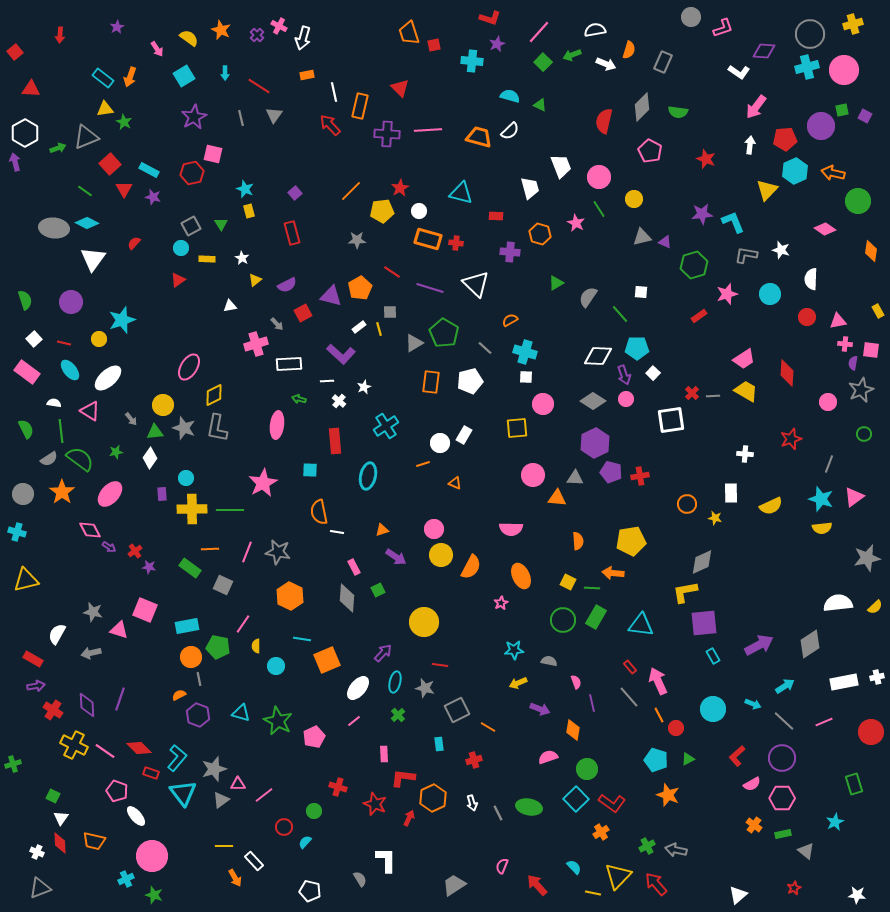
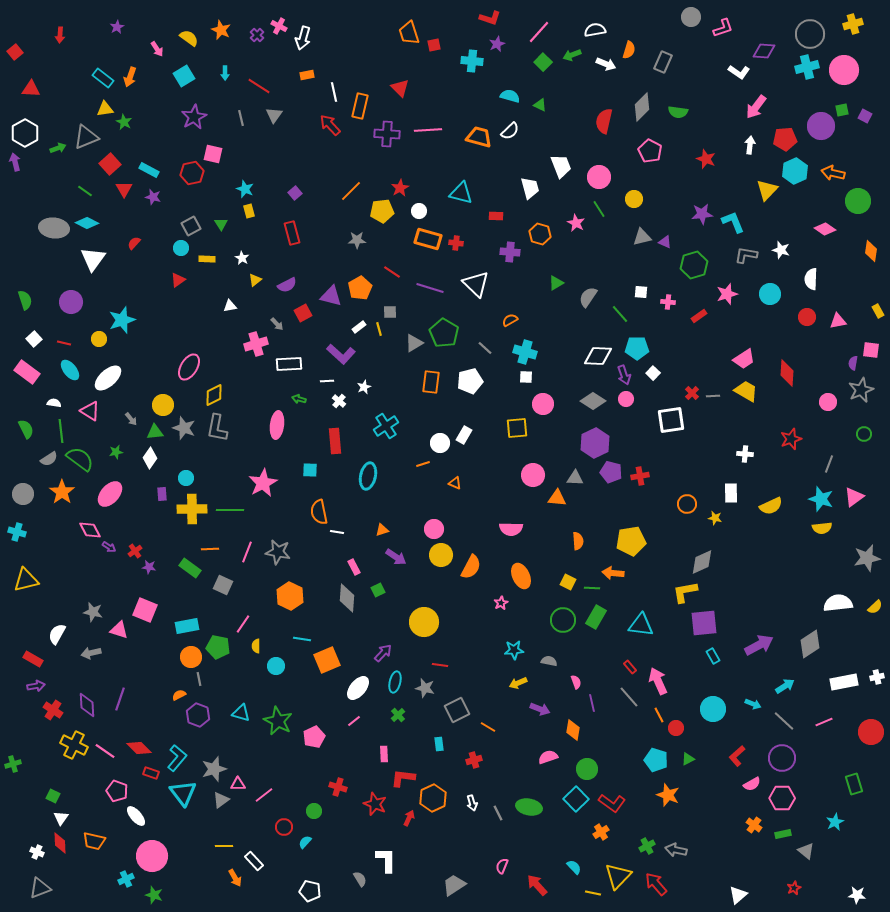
pink cross at (845, 344): moved 177 px left, 42 px up
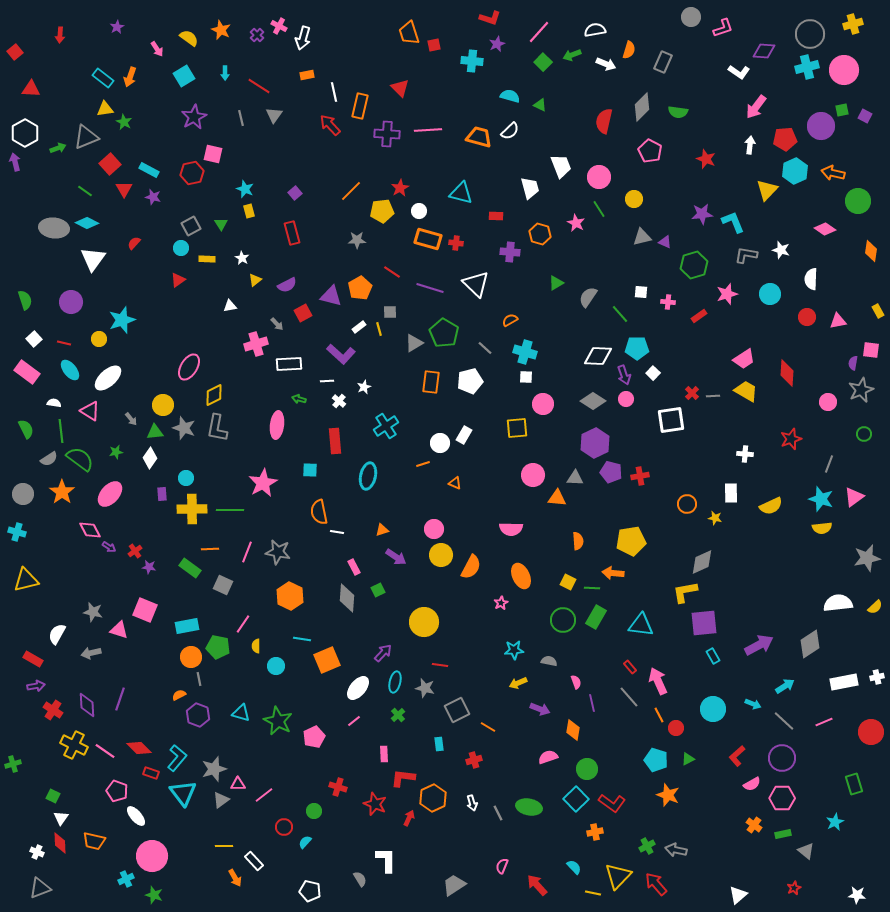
orange cross at (601, 832): moved 6 px left; rotated 21 degrees clockwise
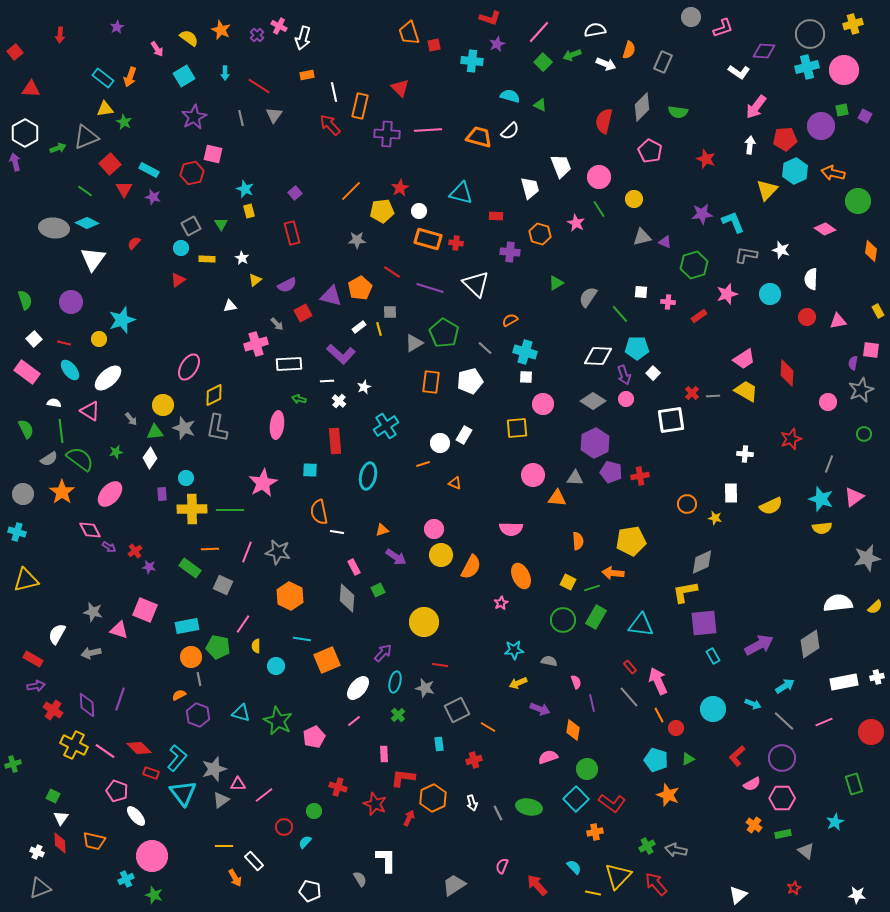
green line at (592, 588): rotated 21 degrees counterclockwise
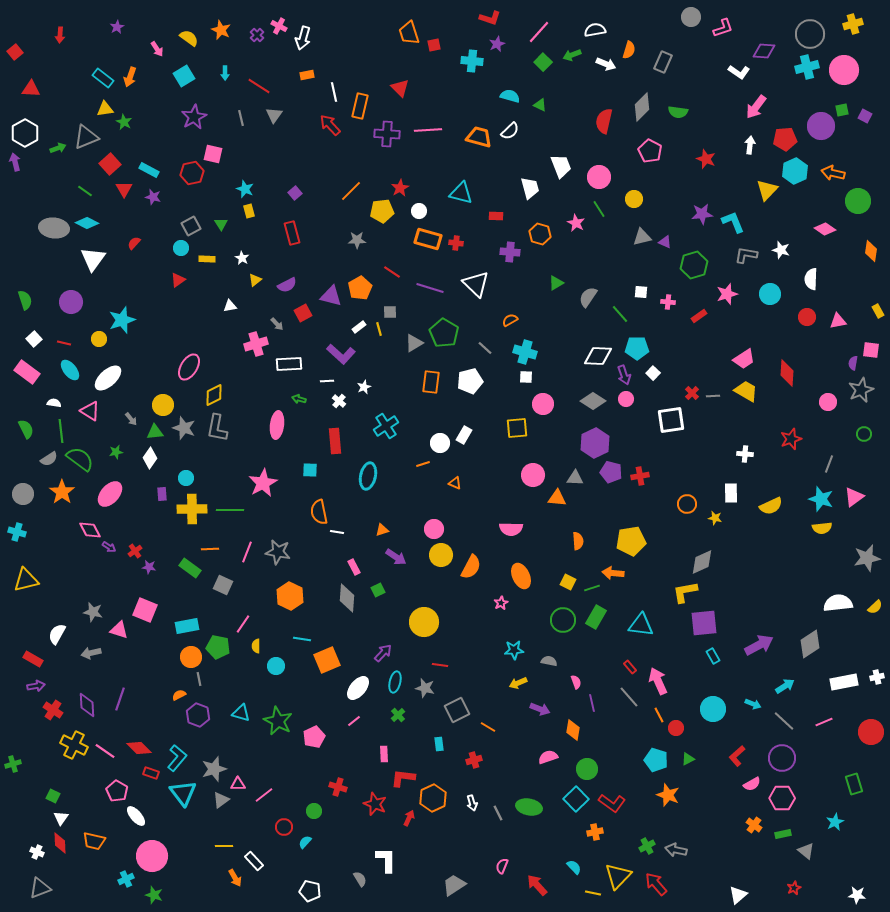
pink pentagon at (117, 791): rotated 10 degrees clockwise
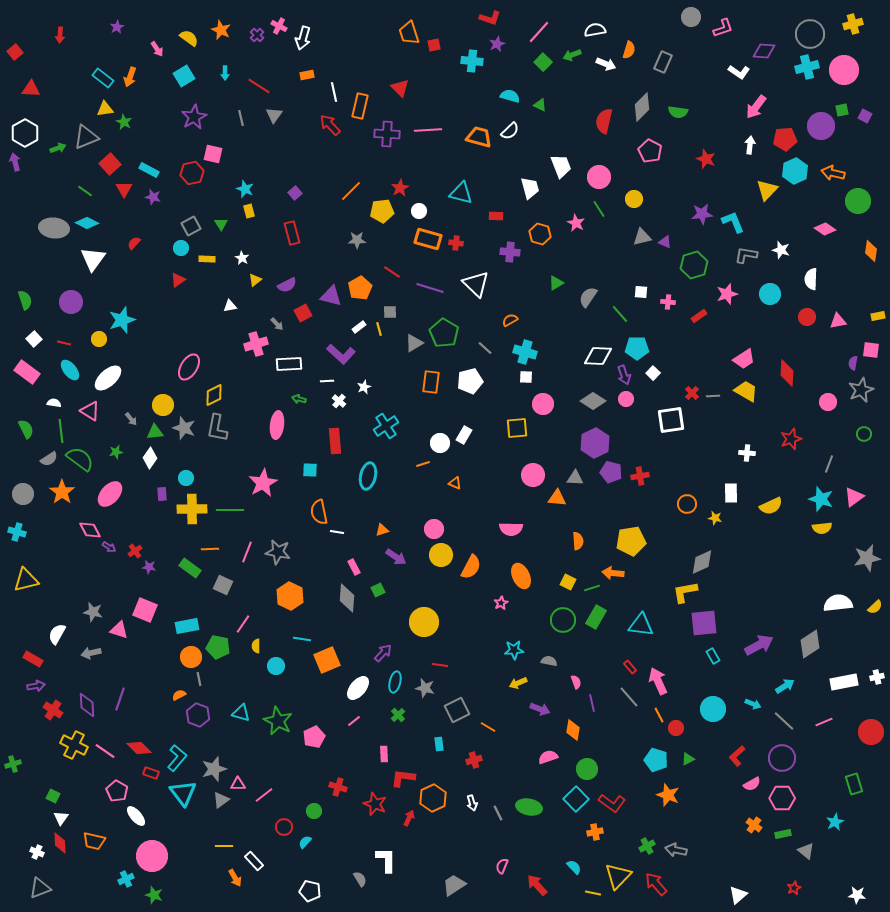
yellow rectangle at (878, 311): moved 5 px down; rotated 72 degrees counterclockwise
white cross at (745, 454): moved 2 px right, 1 px up
